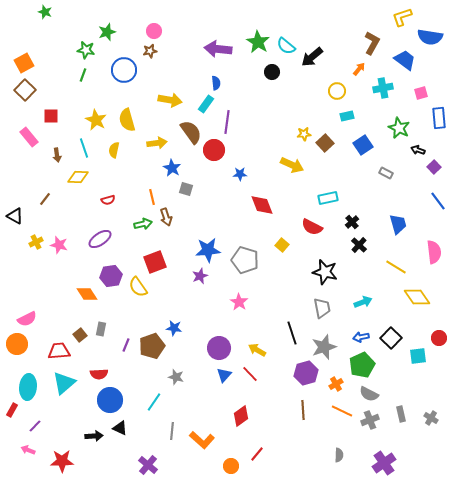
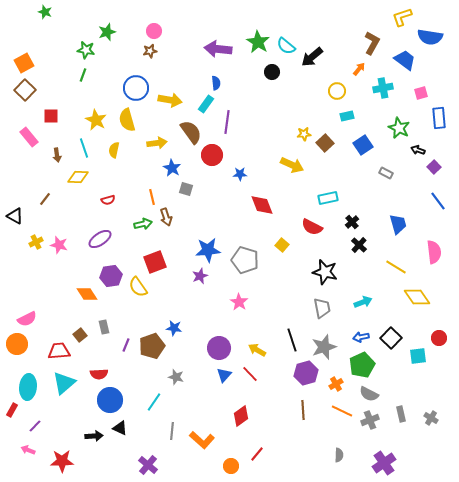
blue circle at (124, 70): moved 12 px right, 18 px down
red circle at (214, 150): moved 2 px left, 5 px down
gray rectangle at (101, 329): moved 3 px right, 2 px up; rotated 24 degrees counterclockwise
black line at (292, 333): moved 7 px down
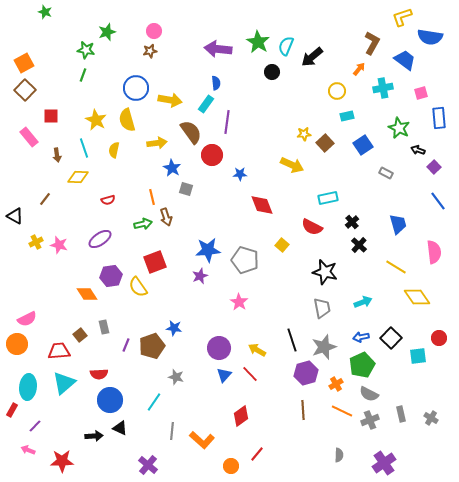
cyan semicircle at (286, 46): rotated 72 degrees clockwise
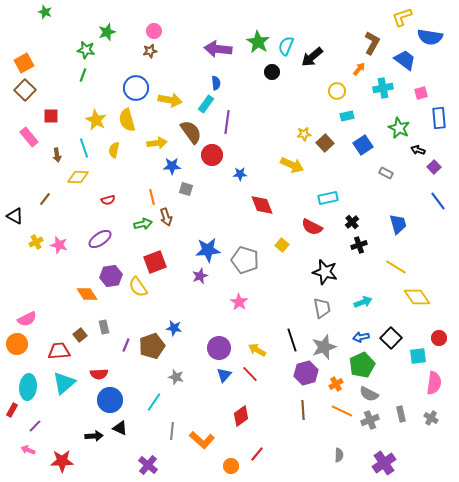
blue star at (172, 168): moved 2 px up; rotated 30 degrees counterclockwise
black cross at (359, 245): rotated 28 degrees clockwise
pink semicircle at (434, 252): moved 131 px down; rotated 15 degrees clockwise
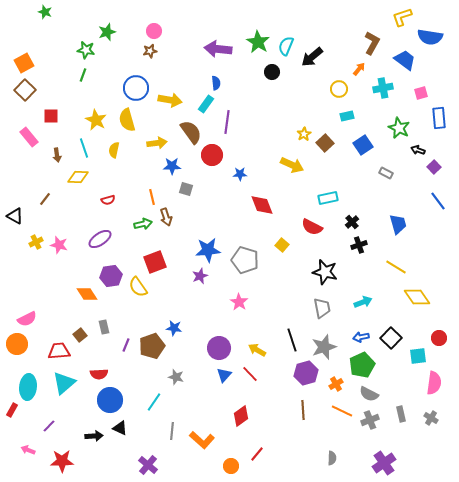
yellow circle at (337, 91): moved 2 px right, 2 px up
yellow star at (304, 134): rotated 24 degrees counterclockwise
purple line at (35, 426): moved 14 px right
gray semicircle at (339, 455): moved 7 px left, 3 px down
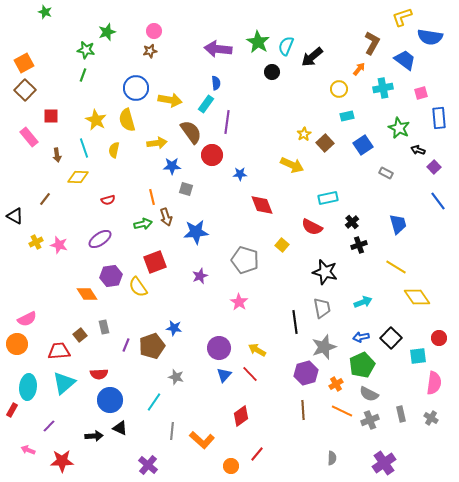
blue star at (208, 250): moved 12 px left, 18 px up
black line at (292, 340): moved 3 px right, 18 px up; rotated 10 degrees clockwise
